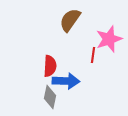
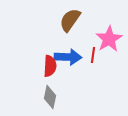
pink star: rotated 12 degrees counterclockwise
blue arrow: moved 2 px right, 24 px up
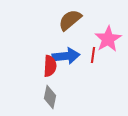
brown semicircle: rotated 15 degrees clockwise
pink star: moved 1 px left
blue arrow: moved 2 px left, 1 px up; rotated 8 degrees counterclockwise
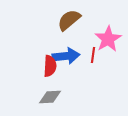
brown semicircle: moved 1 px left
gray diamond: rotated 75 degrees clockwise
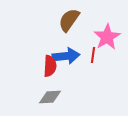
brown semicircle: rotated 15 degrees counterclockwise
pink star: moved 1 px left, 2 px up
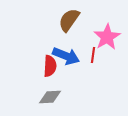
blue arrow: rotated 28 degrees clockwise
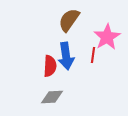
blue arrow: rotated 60 degrees clockwise
gray diamond: moved 2 px right
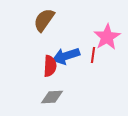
brown semicircle: moved 25 px left
blue arrow: rotated 80 degrees clockwise
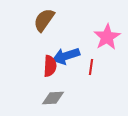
red line: moved 2 px left, 12 px down
gray diamond: moved 1 px right, 1 px down
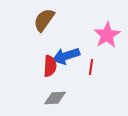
pink star: moved 2 px up
gray diamond: moved 2 px right
